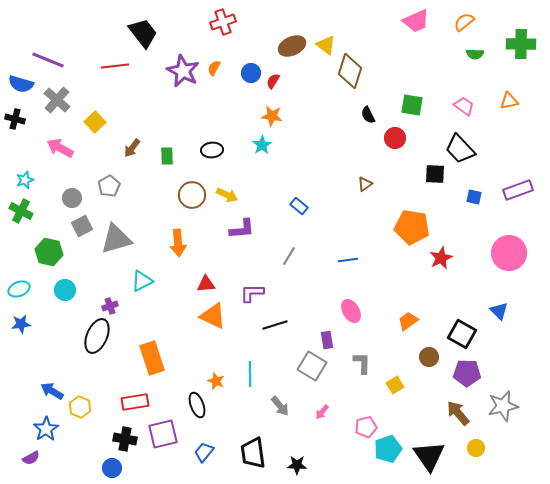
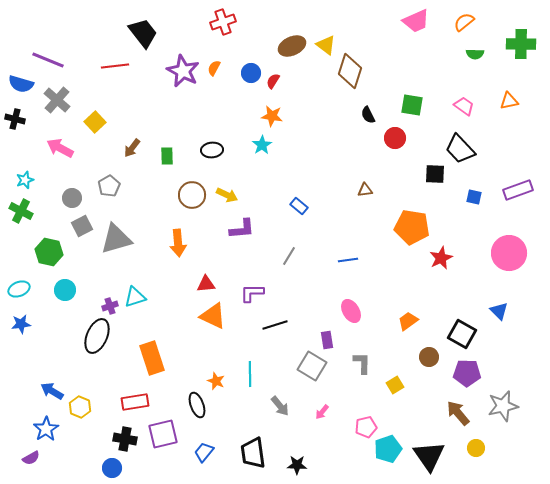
brown triangle at (365, 184): moved 6 px down; rotated 28 degrees clockwise
cyan triangle at (142, 281): moved 7 px left, 16 px down; rotated 10 degrees clockwise
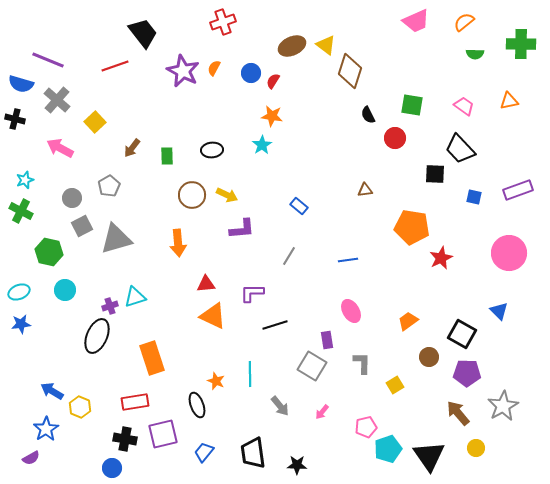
red line at (115, 66): rotated 12 degrees counterclockwise
cyan ellipse at (19, 289): moved 3 px down
gray star at (503, 406): rotated 16 degrees counterclockwise
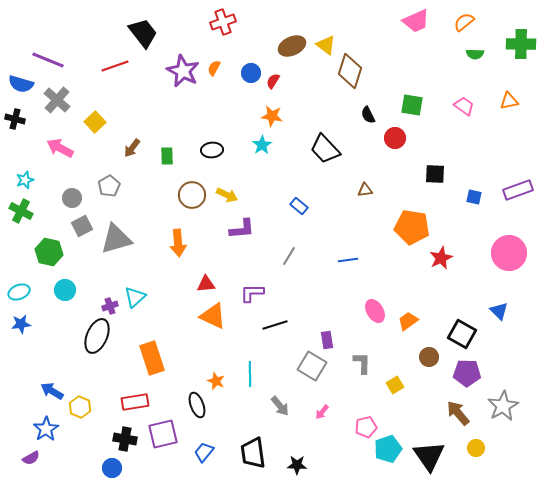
black trapezoid at (460, 149): moved 135 px left
cyan triangle at (135, 297): rotated 25 degrees counterclockwise
pink ellipse at (351, 311): moved 24 px right
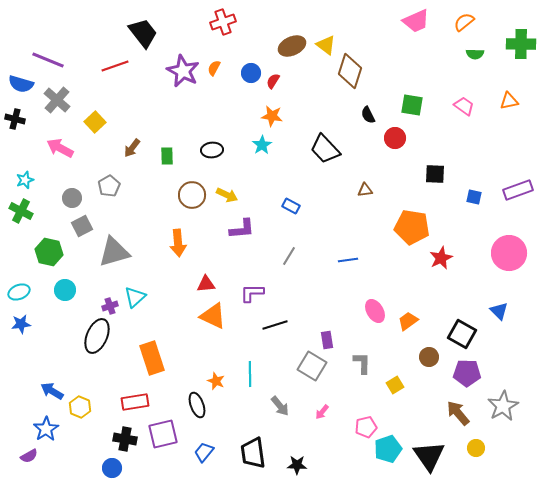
blue rectangle at (299, 206): moved 8 px left; rotated 12 degrees counterclockwise
gray triangle at (116, 239): moved 2 px left, 13 px down
purple semicircle at (31, 458): moved 2 px left, 2 px up
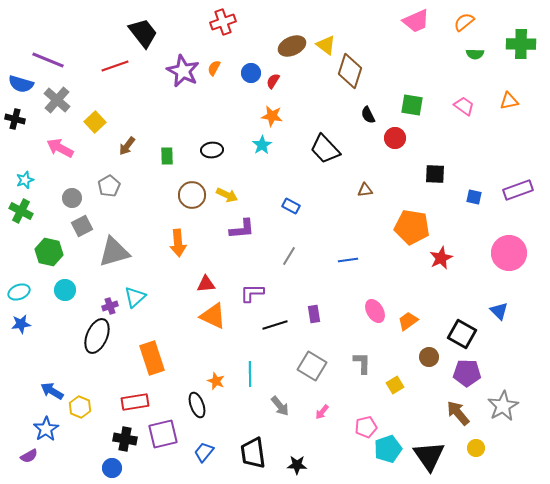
brown arrow at (132, 148): moved 5 px left, 2 px up
purple rectangle at (327, 340): moved 13 px left, 26 px up
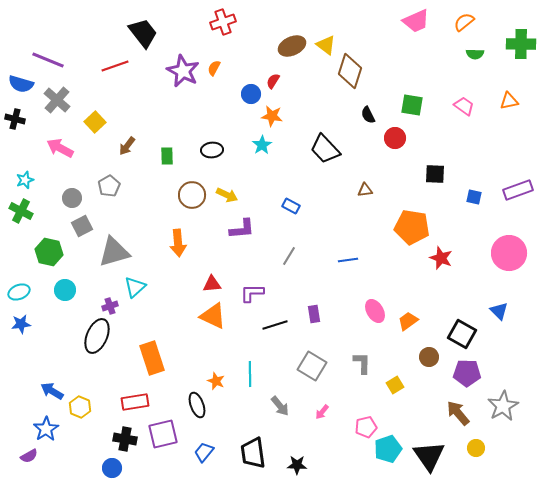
blue circle at (251, 73): moved 21 px down
red star at (441, 258): rotated 25 degrees counterclockwise
red triangle at (206, 284): moved 6 px right
cyan triangle at (135, 297): moved 10 px up
